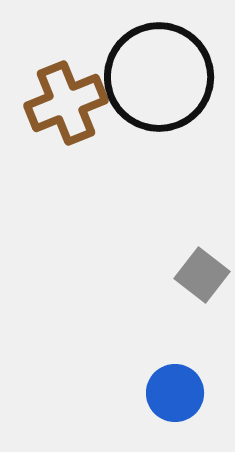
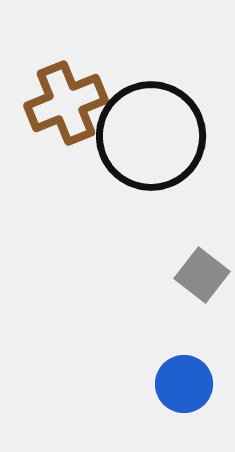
black circle: moved 8 px left, 59 px down
blue circle: moved 9 px right, 9 px up
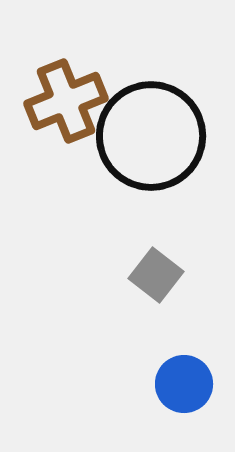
brown cross: moved 2 px up
gray square: moved 46 px left
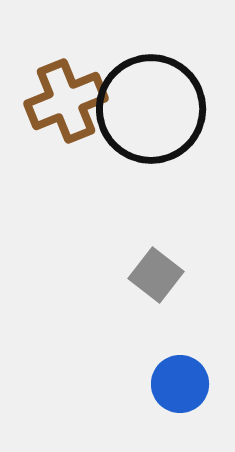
black circle: moved 27 px up
blue circle: moved 4 px left
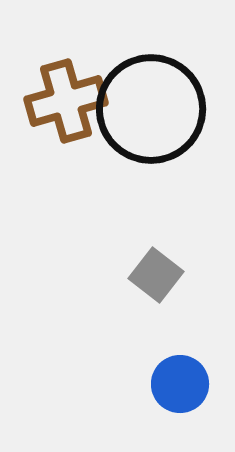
brown cross: rotated 6 degrees clockwise
